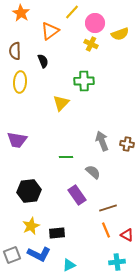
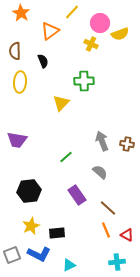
pink circle: moved 5 px right
green line: rotated 40 degrees counterclockwise
gray semicircle: moved 7 px right
brown line: rotated 60 degrees clockwise
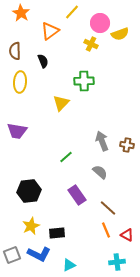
purple trapezoid: moved 9 px up
brown cross: moved 1 px down
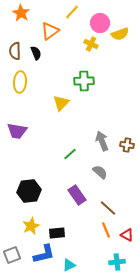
black semicircle: moved 7 px left, 8 px up
green line: moved 4 px right, 3 px up
blue L-shape: moved 5 px right; rotated 40 degrees counterclockwise
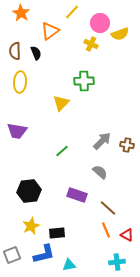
gray arrow: rotated 66 degrees clockwise
green line: moved 8 px left, 3 px up
purple rectangle: rotated 36 degrees counterclockwise
cyan triangle: rotated 16 degrees clockwise
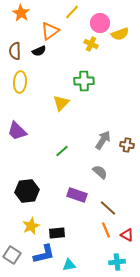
black semicircle: moved 3 px right, 2 px up; rotated 88 degrees clockwise
purple trapezoid: rotated 35 degrees clockwise
gray arrow: moved 1 px right, 1 px up; rotated 12 degrees counterclockwise
black hexagon: moved 2 px left
gray square: rotated 36 degrees counterclockwise
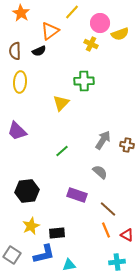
brown line: moved 1 px down
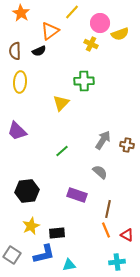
brown line: rotated 60 degrees clockwise
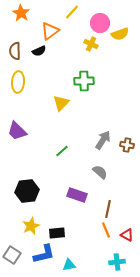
yellow ellipse: moved 2 px left
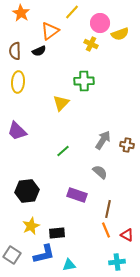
green line: moved 1 px right
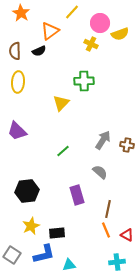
purple rectangle: rotated 54 degrees clockwise
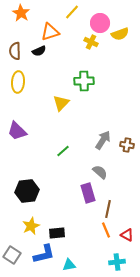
orange triangle: moved 1 px down; rotated 18 degrees clockwise
yellow cross: moved 2 px up
purple rectangle: moved 11 px right, 2 px up
